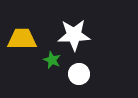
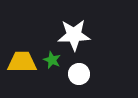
yellow trapezoid: moved 23 px down
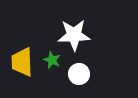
yellow trapezoid: rotated 92 degrees counterclockwise
